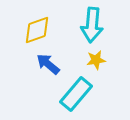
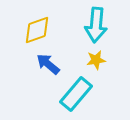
cyan arrow: moved 4 px right
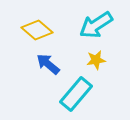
cyan arrow: rotated 52 degrees clockwise
yellow diamond: rotated 60 degrees clockwise
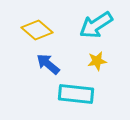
yellow star: moved 1 px right, 1 px down
cyan rectangle: rotated 56 degrees clockwise
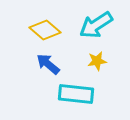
yellow diamond: moved 8 px right
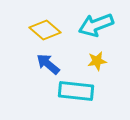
cyan arrow: rotated 12 degrees clockwise
cyan rectangle: moved 3 px up
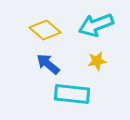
cyan rectangle: moved 4 px left, 3 px down
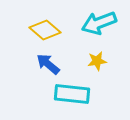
cyan arrow: moved 3 px right, 2 px up
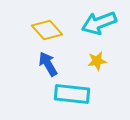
yellow diamond: moved 2 px right; rotated 8 degrees clockwise
blue arrow: rotated 20 degrees clockwise
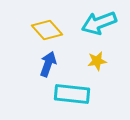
blue arrow: rotated 50 degrees clockwise
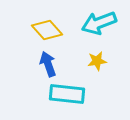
blue arrow: rotated 40 degrees counterclockwise
cyan rectangle: moved 5 px left
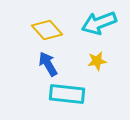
blue arrow: rotated 10 degrees counterclockwise
